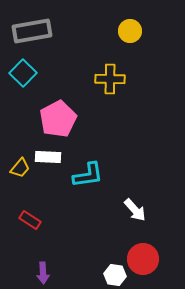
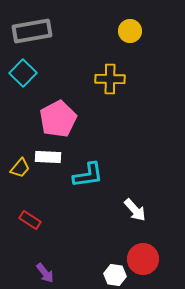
purple arrow: moved 2 px right; rotated 35 degrees counterclockwise
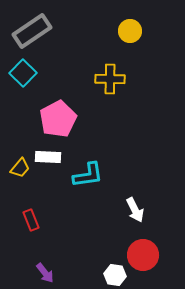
gray rectangle: rotated 24 degrees counterclockwise
white arrow: rotated 15 degrees clockwise
red rectangle: moved 1 px right; rotated 35 degrees clockwise
red circle: moved 4 px up
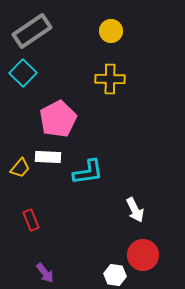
yellow circle: moved 19 px left
cyan L-shape: moved 3 px up
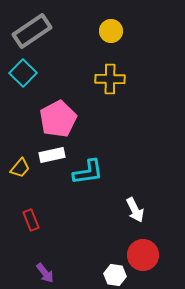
white rectangle: moved 4 px right, 2 px up; rotated 15 degrees counterclockwise
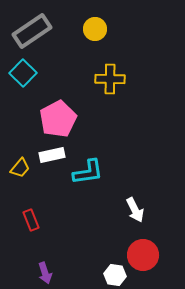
yellow circle: moved 16 px left, 2 px up
purple arrow: rotated 20 degrees clockwise
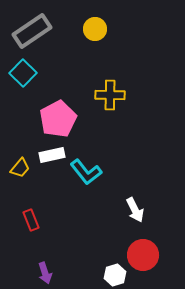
yellow cross: moved 16 px down
cyan L-shape: moved 2 px left; rotated 60 degrees clockwise
white hexagon: rotated 25 degrees counterclockwise
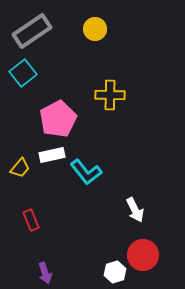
cyan square: rotated 8 degrees clockwise
white hexagon: moved 3 px up
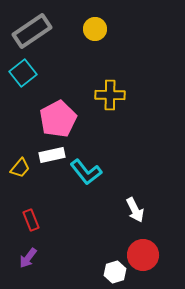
purple arrow: moved 17 px left, 15 px up; rotated 55 degrees clockwise
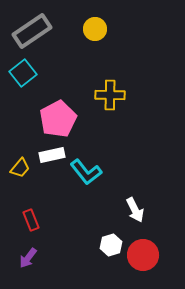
white hexagon: moved 4 px left, 27 px up
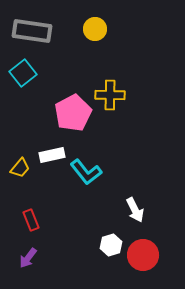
gray rectangle: rotated 42 degrees clockwise
pink pentagon: moved 15 px right, 6 px up
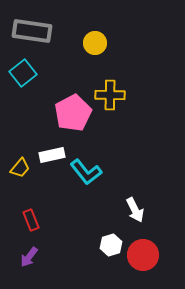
yellow circle: moved 14 px down
purple arrow: moved 1 px right, 1 px up
